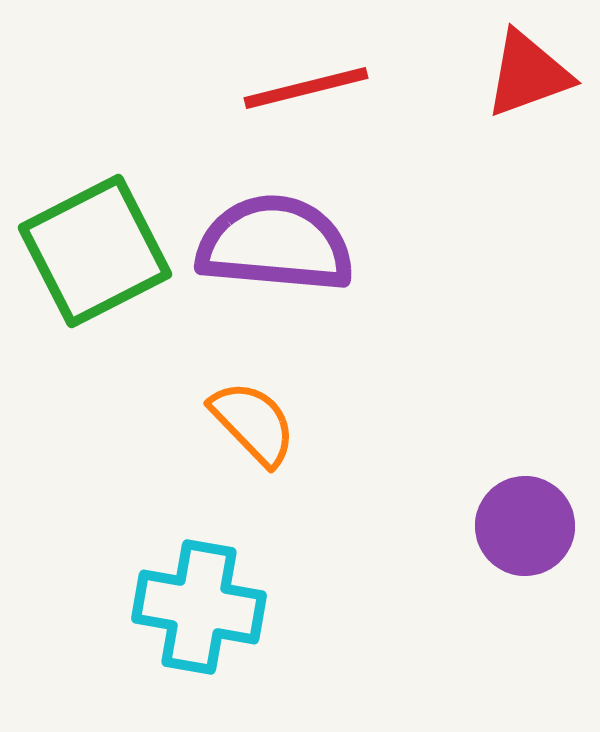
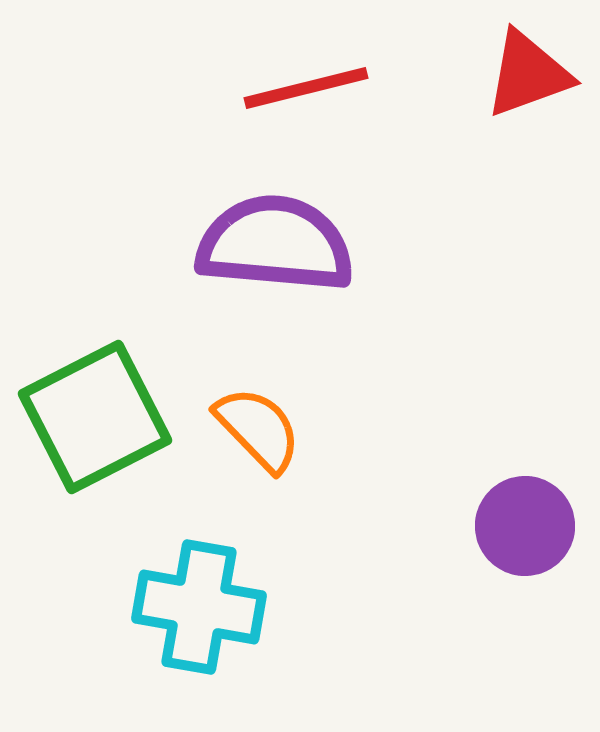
green square: moved 166 px down
orange semicircle: moved 5 px right, 6 px down
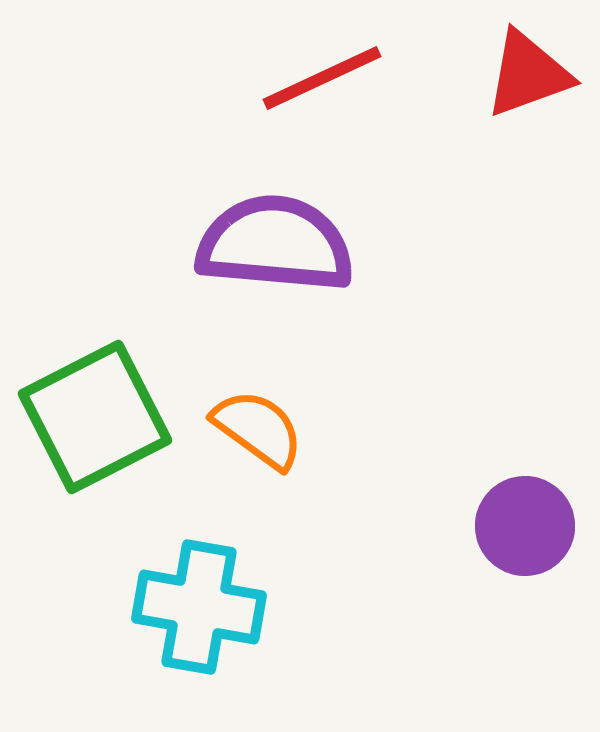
red line: moved 16 px right, 10 px up; rotated 11 degrees counterclockwise
orange semicircle: rotated 10 degrees counterclockwise
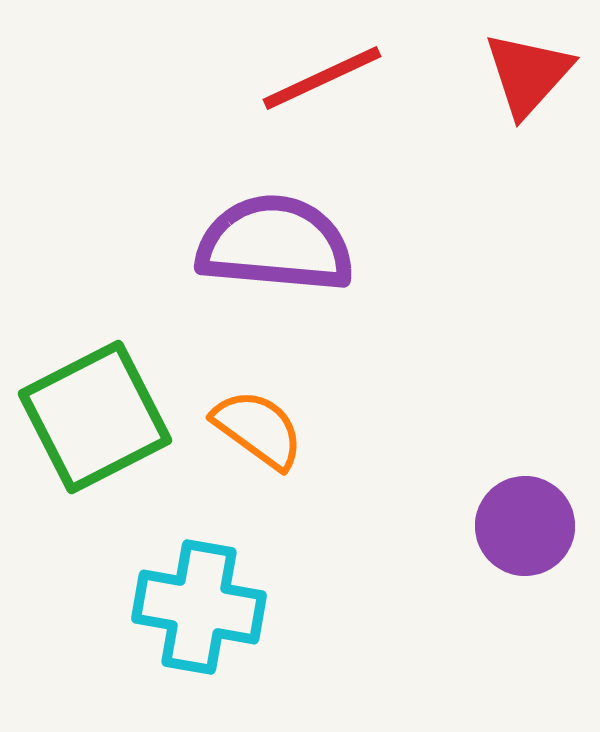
red triangle: rotated 28 degrees counterclockwise
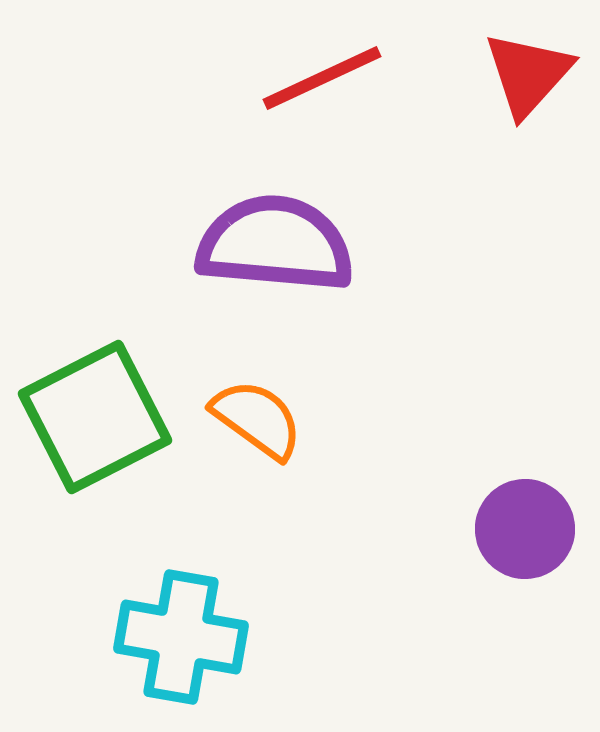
orange semicircle: moved 1 px left, 10 px up
purple circle: moved 3 px down
cyan cross: moved 18 px left, 30 px down
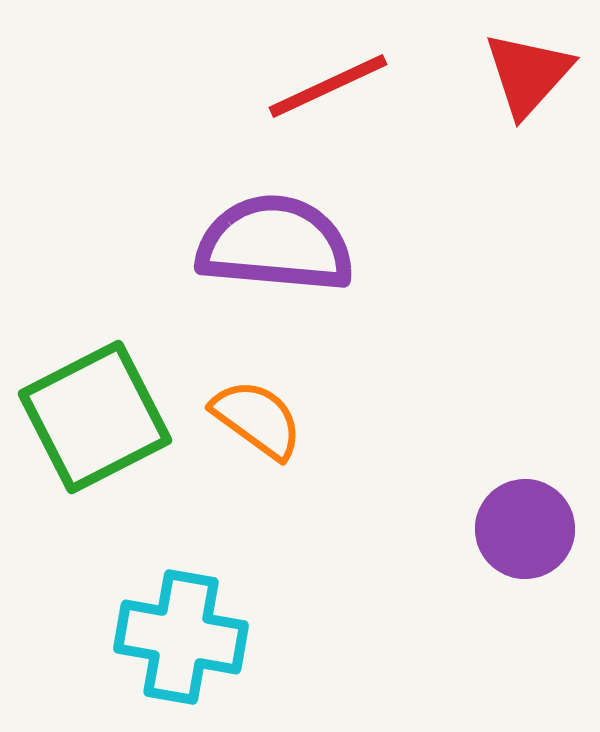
red line: moved 6 px right, 8 px down
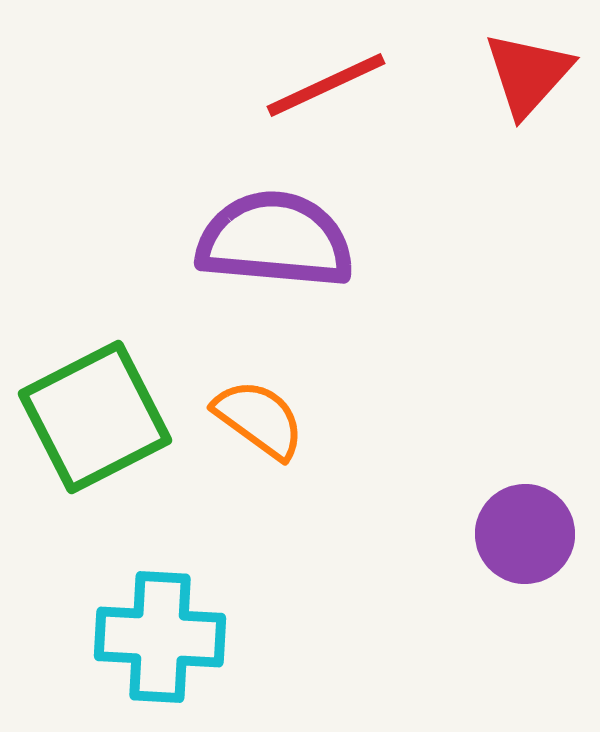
red line: moved 2 px left, 1 px up
purple semicircle: moved 4 px up
orange semicircle: moved 2 px right
purple circle: moved 5 px down
cyan cross: moved 21 px left; rotated 7 degrees counterclockwise
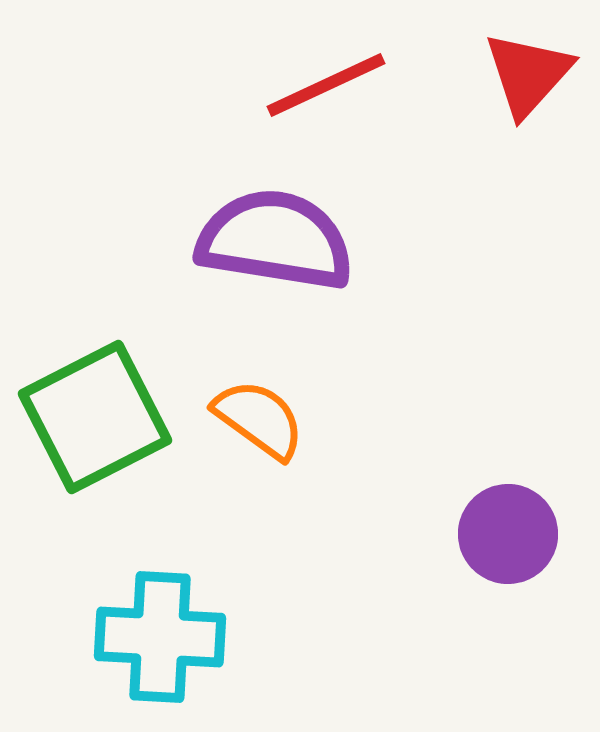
purple semicircle: rotated 4 degrees clockwise
purple circle: moved 17 px left
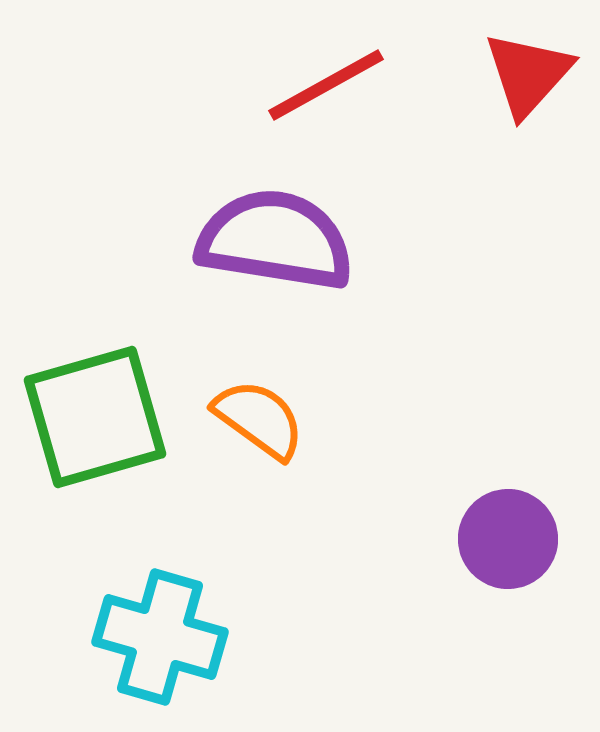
red line: rotated 4 degrees counterclockwise
green square: rotated 11 degrees clockwise
purple circle: moved 5 px down
cyan cross: rotated 13 degrees clockwise
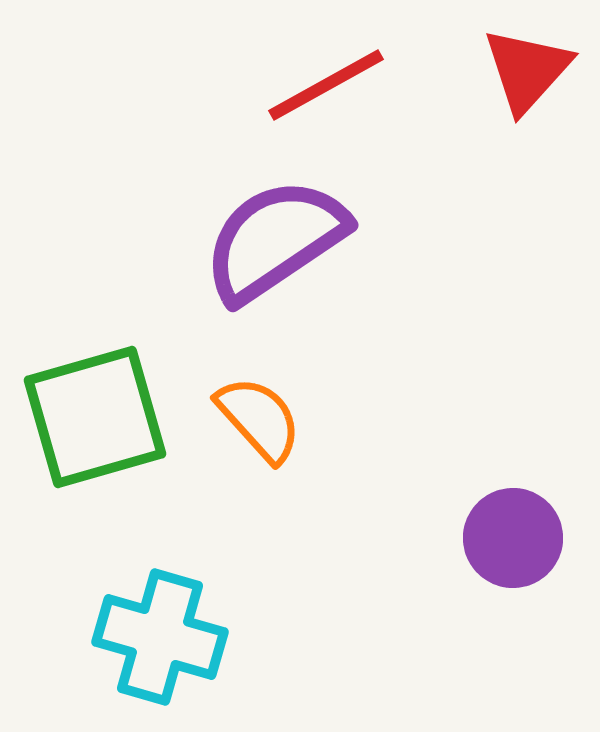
red triangle: moved 1 px left, 4 px up
purple semicircle: rotated 43 degrees counterclockwise
orange semicircle: rotated 12 degrees clockwise
purple circle: moved 5 px right, 1 px up
